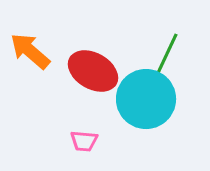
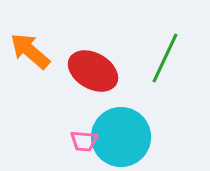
cyan circle: moved 25 px left, 38 px down
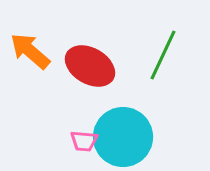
green line: moved 2 px left, 3 px up
red ellipse: moved 3 px left, 5 px up
cyan circle: moved 2 px right
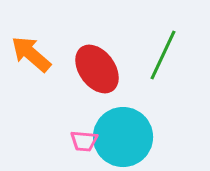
orange arrow: moved 1 px right, 3 px down
red ellipse: moved 7 px right, 3 px down; rotated 24 degrees clockwise
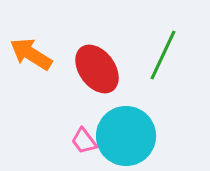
orange arrow: rotated 9 degrees counterclockwise
cyan circle: moved 3 px right, 1 px up
pink trapezoid: rotated 48 degrees clockwise
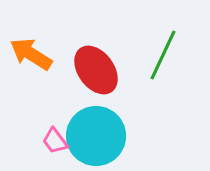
red ellipse: moved 1 px left, 1 px down
cyan circle: moved 30 px left
pink trapezoid: moved 29 px left
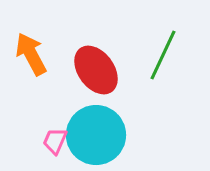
orange arrow: rotated 30 degrees clockwise
cyan circle: moved 1 px up
pink trapezoid: rotated 60 degrees clockwise
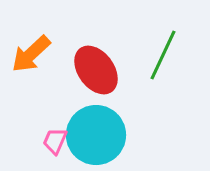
orange arrow: rotated 105 degrees counterclockwise
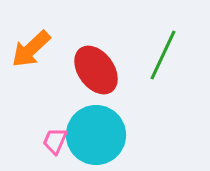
orange arrow: moved 5 px up
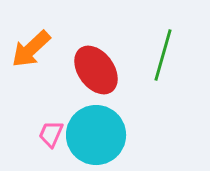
green line: rotated 9 degrees counterclockwise
pink trapezoid: moved 4 px left, 7 px up
